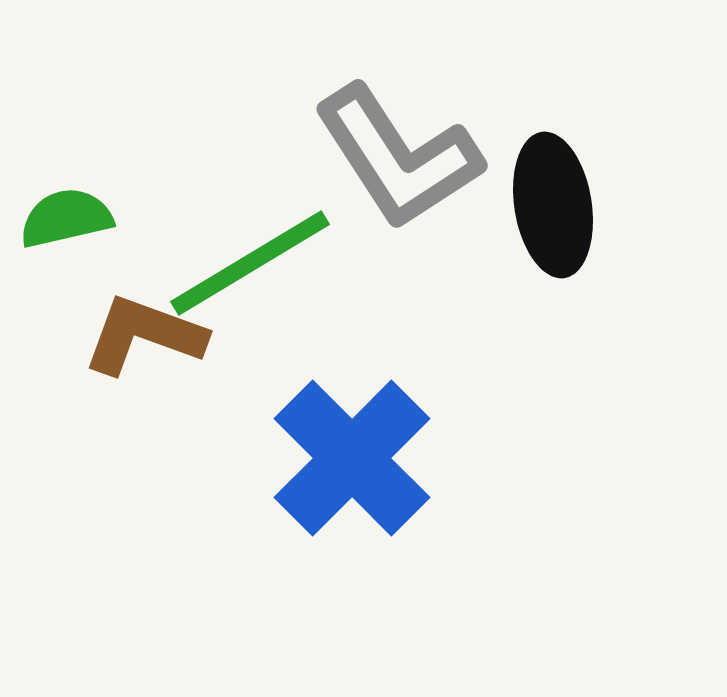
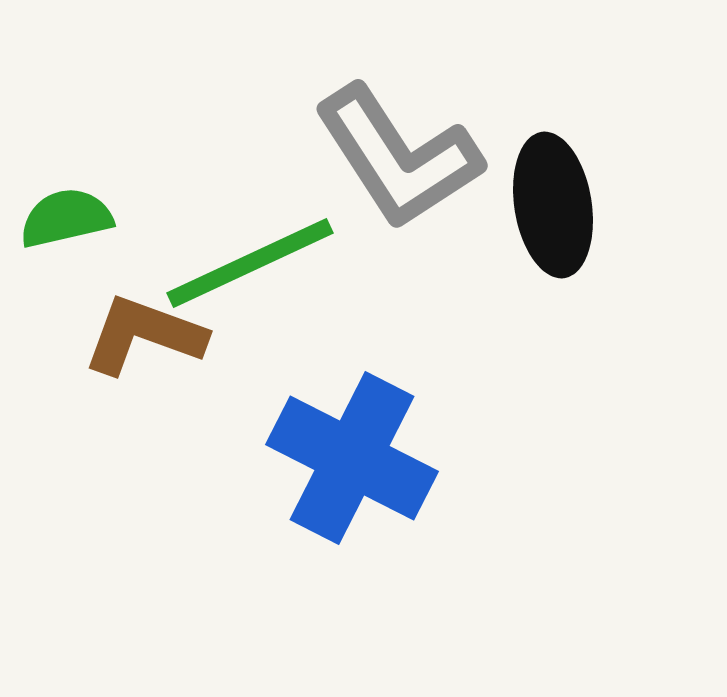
green line: rotated 6 degrees clockwise
blue cross: rotated 18 degrees counterclockwise
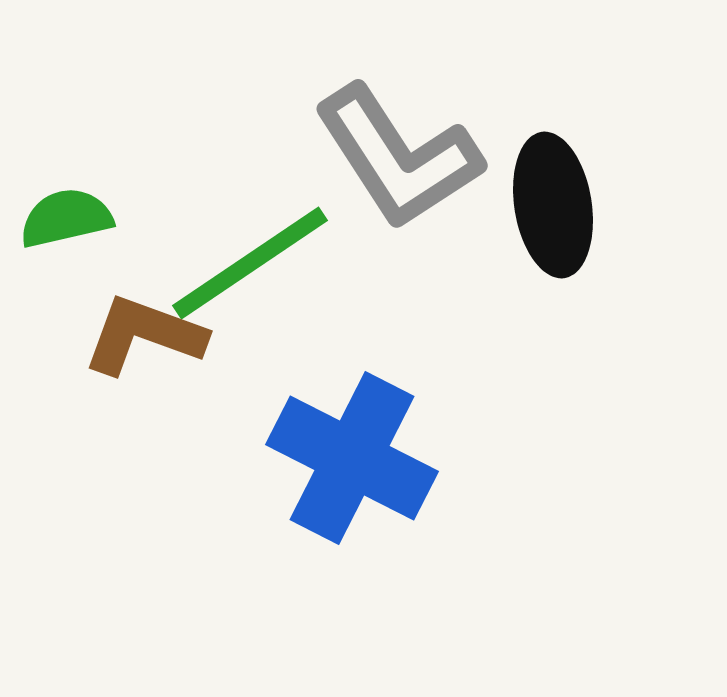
green line: rotated 9 degrees counterclockwise
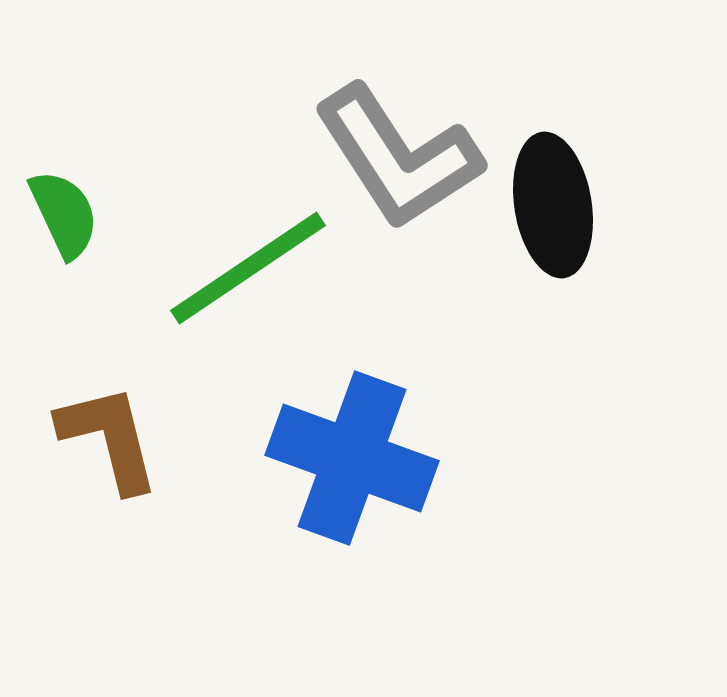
green semicircle: moved 2 px left, 4 px up; rotated 78 degrees clockwise
green line: moved 2 px left, 5 px down
brown L-shape: moved 35 px left, 103 px down; rotated 56 degrees clockwise
blue cross: rotated 7 degrees counterclockwise
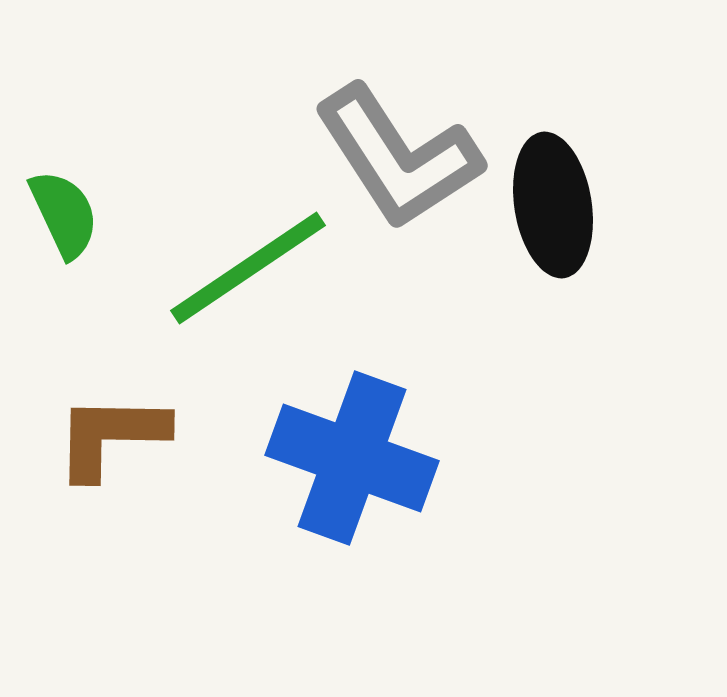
brown L-shape: moved 2 px right, 2 px up; rotated 75 degrees counterclockwise
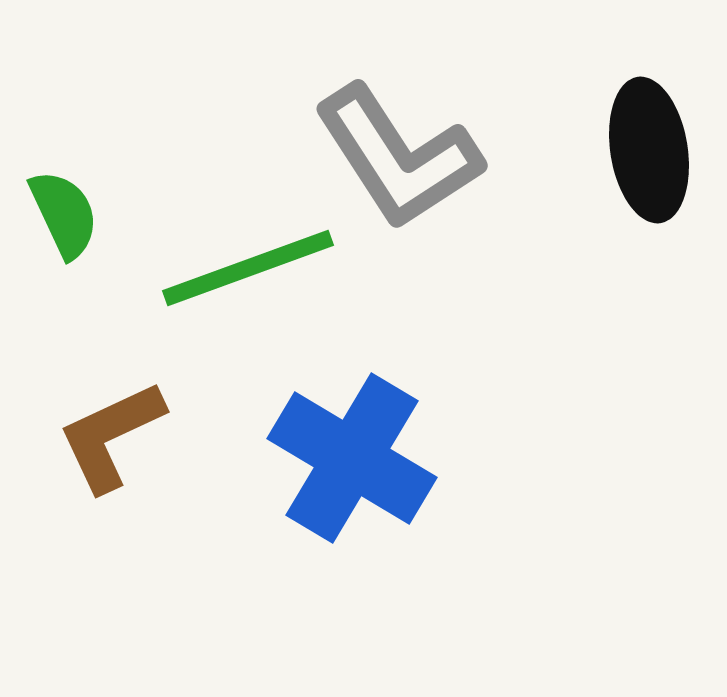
black ellipse: moved 96 px right, 55 px up
green line: rotated 14 degrees clockwise
brown L-shape: rotated 26 degrees counterclockwise
blue cross: rotated 11 degrees clockwise
